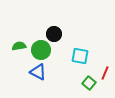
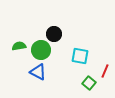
red line: moved 2 px up
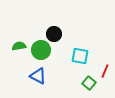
blue triangle: moved 4 px down
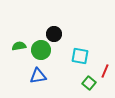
blue triangle: rotated 36 degrees counterclockwise
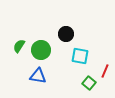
black circle: moved 12 px right
green semicircle: rotated 48 degrees counterclockwise
blue triangle: rotated 18 degrees clockwise
